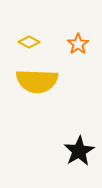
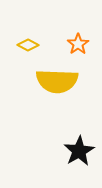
yellow diamond: moved 1 px left, 3 px down
yellow semicircle: moved 20 px right
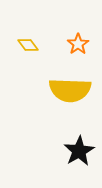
yellow diamond: rotated 25 degrees clockwise
yellow semicircle: moved 13 px right, 9 px down
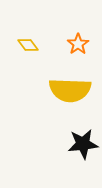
black star: moved 4 px right, 7 px up; rotated 24 degrees clockwise
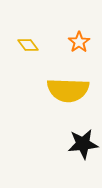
orange star: moved 1 px right, 2 px up
yellow semicircle: moved 2 px left
